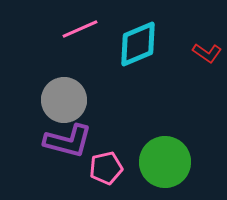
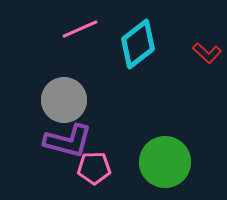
cyan diamond: rotated 15 degrees counterclockwise
red L-shape: rotated 8 degrees clockwise
pink pentagon: moved 12 px left; rotated 12 degrees clockwise
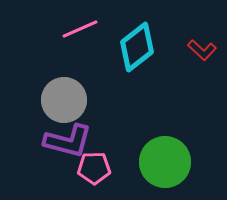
cyan diamond: moved 1 px left, 3 px down
red L-shape: moved 5 px left, 3 px up
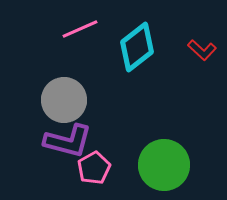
green circle: moved 1 px left, 3 px down
pink pentagon: rotated 28 degrees counterclockwise
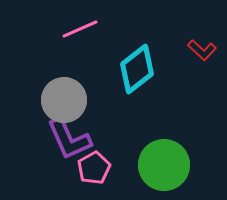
cyan diamond: moved 22 px down
purple L-shape: moved 1 px right, 2 px up; rotated 51 degrees clockwise
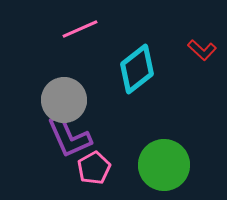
purple L-shape: moved 2 px up
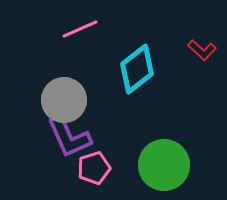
pink pentagon: rotated 12 degrees clockwise
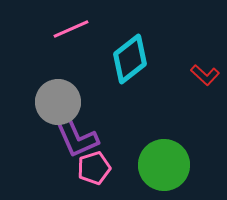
pink line: moved 9 px left
red L-shape: moved 3 px right, 25 px down
cyan diamond: moved 7 px left, 10 px up
gray circle: moved 6 px left, 2 px down
purple L-shape: moved 7 px right
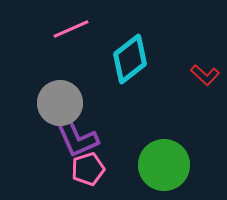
gray circle: moved 2 px right, 1 px down
pink pentagon: moved 6 px left, 1 px down
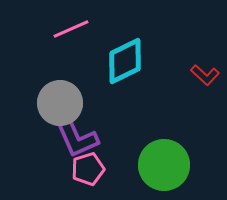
cyan diamond: moved 5 px left, 2 px down; rotated 12 degrees clockwise
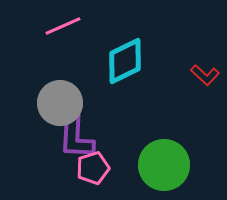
pink line: moved 8 px left, 3 px up
purple L-shape: rotated 27 degrees clockwise
pink pentagon: moved 5 px right, 1 px up
